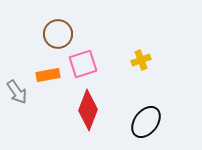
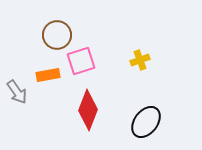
brown circle: moved 1 px left, 1 px down
yellow cross: moved 1 px left
pink square: moved 2 px left, 3 px up
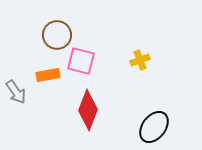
pink square: rotated 32 degrees clockwise
gray arrow: moved 1 px left
black ellipse: moved 8 px right, 5 px down
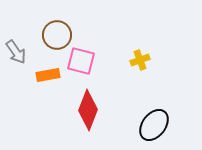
gray arrow: moved 40 px up
black ellipse: moved 2 px up
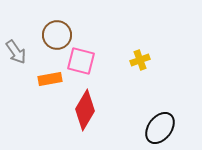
orange rectangle: moved 2 px right, 4 px down
red diamond: moved 3 px left; rotated 9 degrees clockwise
black ellipse: moved 6 px right, 3 px down
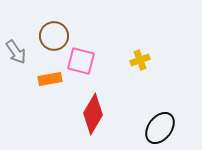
brown circle: moved 3 px left, 1 px down
red diamond: moved 8 px right, 4 px down
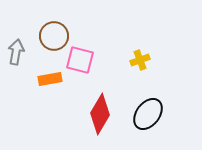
gray arrow: rotated 135 degrees counterclockwise
pink square: moved 1 px left, 1 px up
red diamond: moved 7 px right
black ellipse: moved 12 px left, 14 px up
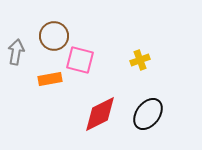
red diamond: rotated 33 degrees clockwise
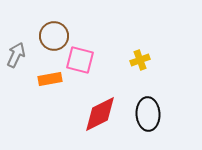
gray arrow: moved 3 px down; rotated 15 degrees clockwise
black ellipse: rotated 40 degrees counterclockwise
